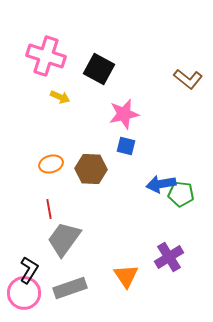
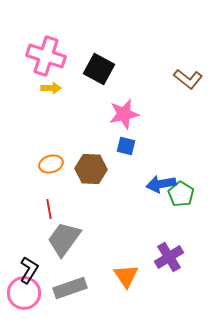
yellow arrow: moved 9 px left, 9 px up; rotated 24 degrees counterclockwise
green pentagon: rotated 25 degrees clockwise
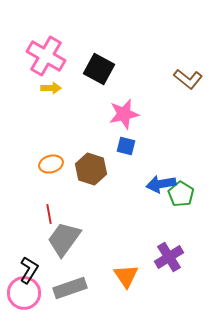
pink cross: rotated 12 degrees clockwise
brown hexagon: rotated 16 degrees clockwise
red line: moved 5 px down
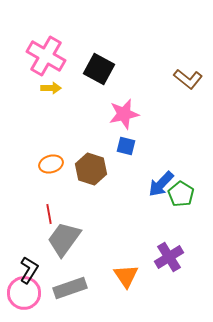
blue arrow: rotated 36 degrees counterclockwise
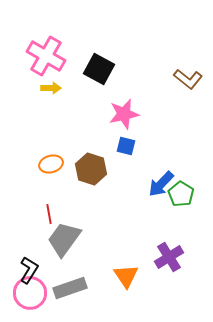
pink circle: moved 6 px right
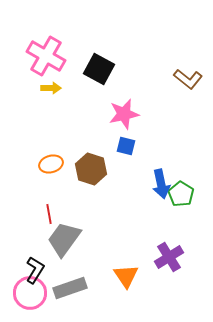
blue arrow: rotated 56 degrees counterclockwise
black L-shape: moved 6 px right
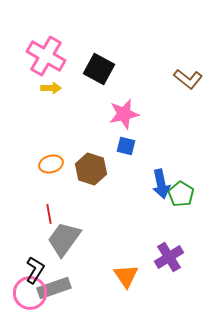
gray rectangle: moved 16 px left
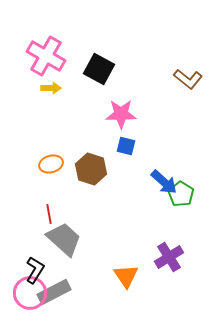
pink star: moved 3 px left; rotated 12 degrees clockwise
blue arrow: moved 3 px right, 2 px up; rotated 36 degrees counterclockwise
gray trapezoid: rotated 96 degrees clockwise
gray rectangle: moved 4 px down; rotated 8 degrees counterclockwise
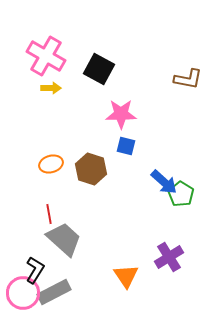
brown L-shape: rotated 28 degrees counterclockwise
pink circle: moved 7 px left
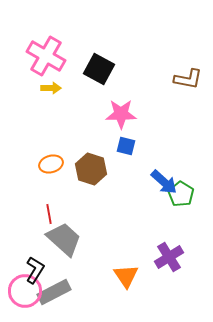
pink circle: moved 2 px right, 2 px up
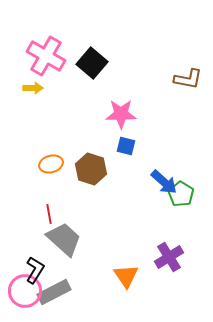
black square: moved 7 px left, 6 px up; rotated 12 degrees clockwise
yellow arrow: moved 18 px left
